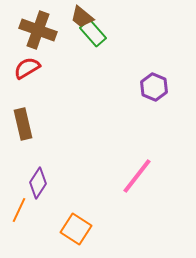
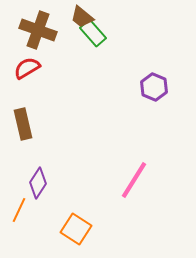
pink line: moved 3 px left, 4 px down; rotated 6 degrees counterclockwise
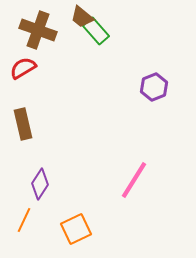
green rectangle: moved 3 px right, 2 px up
red semicircle: moved 4 px left
purple hexagon: rotated 16 degrees clockwise
purple diamond: moved 2 px right, 1 px down
orange line: moved 5 px right, 10 px down
orange square: rotated 32 degrees clockwise
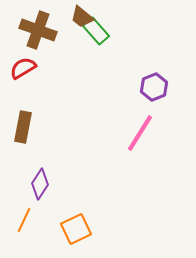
brown rectangle: moved 3 px down; rotated 24 degrees clockwise
pink line: moved 6 px right, 47 px up
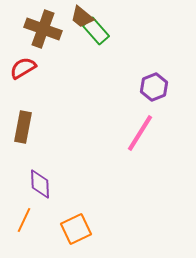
brown cross: moved 5 px right, 1 px up
purple diamond: rotated 36 degrees counterclockwise
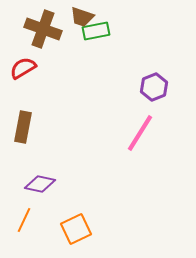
brown trapezoid: rotated 20 degrees counterclockwise
green rectangle: rotated 60 degrees counterclockwise
purple diamond: rotated 76 degrees counterclockwise
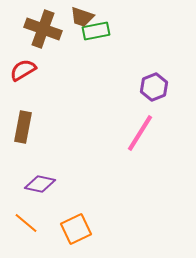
red semicircle: moved 2 px down
orange line: moved 2 px right, 3 px down; rotated 75 degrees counterclockwise
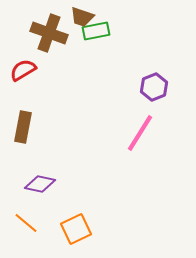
brown cross: moved 6 px right, 4 px down
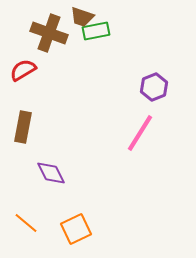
purple diamond: moved 11 px right, 11 px up; rotated 52 degrees clockwise
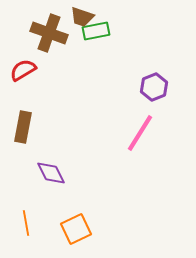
orange line: rotated 40 degrees clockwise
